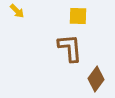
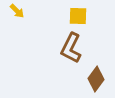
brown L-shape: moved 1 px right; rotated 148 degrees counterclockwise
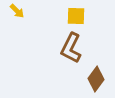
yellow square: moved 2 px left
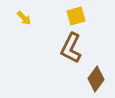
yellow arrow: moved 7 px right, 7 px down
yellow square: rotated 18 degrees counterclockwise
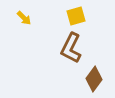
brown diamond: moved 2 px left
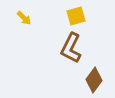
brown diamond: moved 1 px down
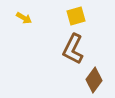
yellow arrow: rotated 14 degrees counterclockwise
brown L-shape: moved 2 px right, 1 px down
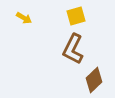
brown diamond: rotated 10 degrees clockwise
